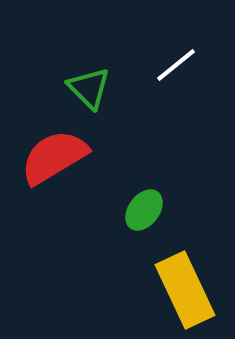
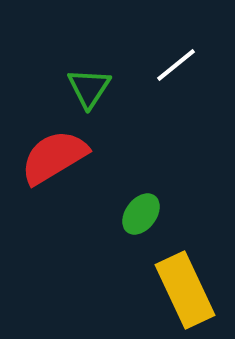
green triangle: rotated 18 degrees clockwise
green ellipse: moved 3 px left, 4 px down
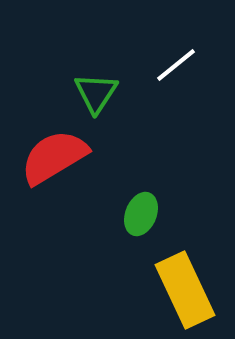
green triangle: moved 7 px right, 5 px down
green ellipse: rotated 15 degrees counterclockwise
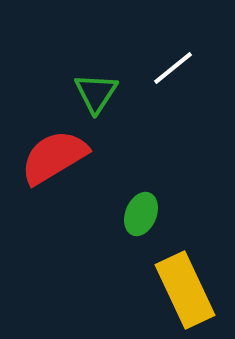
white line: moved 3 px left, 3 px down
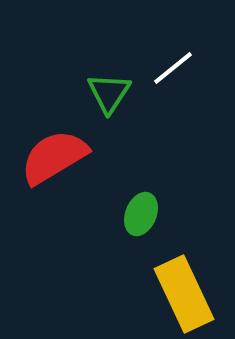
green triangle: moved 13 px right
yellow rectangle: moved 1 px left, 4 px down
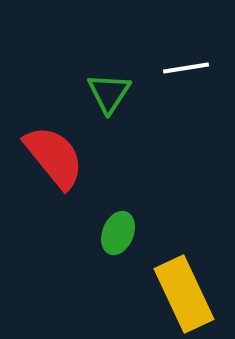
white line: moved 13 px right; rotated 30 degrees clockwise
red semicircle: rotated 82 degrees clockwise
green ellipse: moved 23 px left, 19 px down
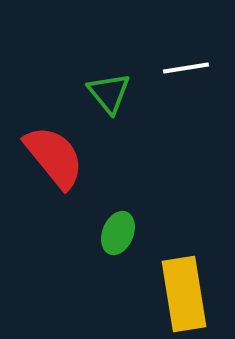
green triangle: rotated 12 degrees counterclockwise
yellow rectangle: rotated 16 degrees clockwise
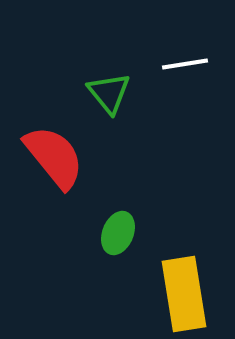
white line: moved 1 px left, 4 px up
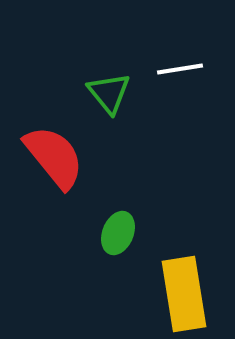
white line: moved 5 px left, 5 px down
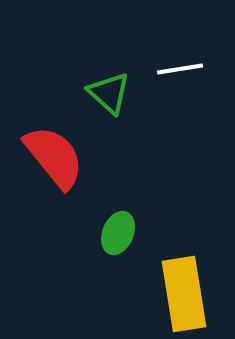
green triangle: rotated 9 degrees counterclockwise
